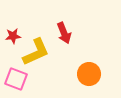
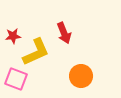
orange circle: moved 8 px left, 2 px down
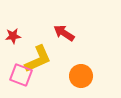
red arrow: rotated 145 degrees clockwise
yellow L-shape: moved 2 px right, 7 px down
pink square: moved 5 px right, 4 px up
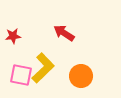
yellow L-shape: moved 5 px right, 9 px down; rotated 20 degrees counterclockwise
pink square: rotated 10 degrees counterclockwise
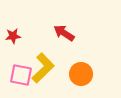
orange circle: moved 2 px up
